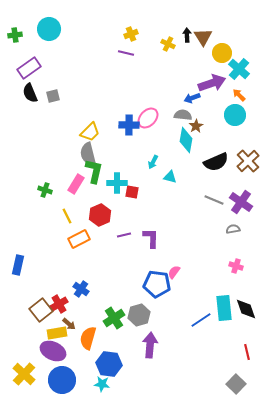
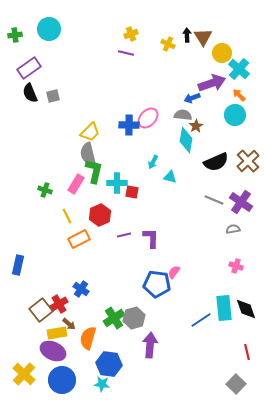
gray hexagon at (139, 315): moved 5 px left, 3 px down
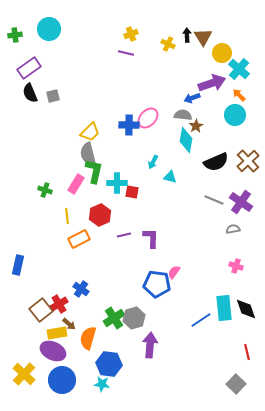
yellow line at (67, 216): rotated 21 degrees clockwise
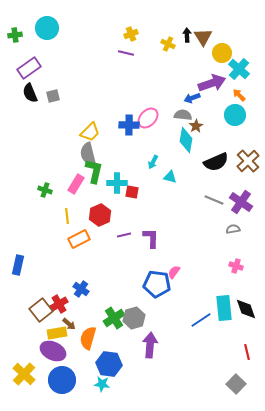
cyan circle at (49, 29): moved 2 px left, 1 px up
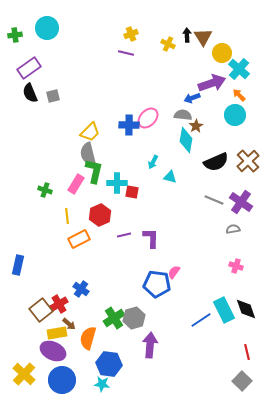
cyan rectangle at (224, 308): moved 2 px down; rotated 20 degrees counterclockwise
gray square at (236, 384): moved 6 px right, 3 px up
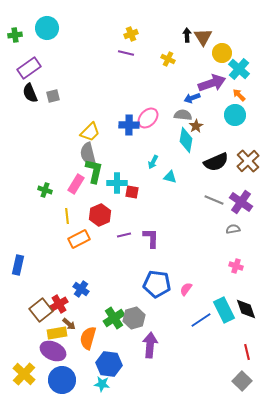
yellow cross at (168, 44): moved 15 px down
pink semicircle at (174, 272): moved 12 px right, 17 px down
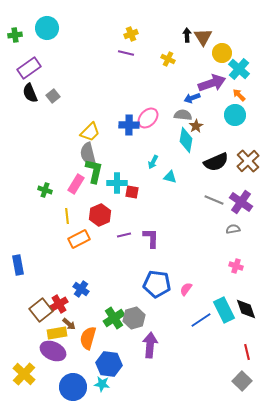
gray square at (53, 96): rotated 24 degrees counterclockwise
blue rectangle at (18, 265): rotated 24 degrees counterclockwise
blue circle at (62, 380): moved 11 px right, 7 px down
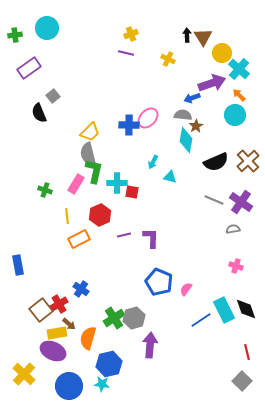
black semicircle at (30, 93): moved 9 px right, 20 px down
blue pentagon at (157, 284): moved 2 px right, 2 px up; rotated 16 degrees clockwise
blue hexagon at (109, 364): rotated 20 degrees counterclockwise
blue circle at (73, 387): moved 4 px left, 1 px up
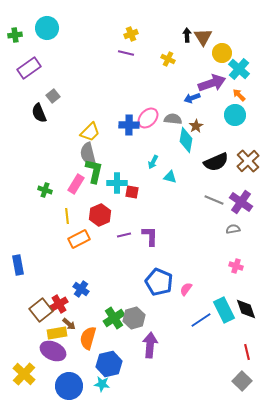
gray semicircle at (183, 115): moved 10 px left, 4 px down
purple L-shape at (151, 238): moved 1 px left, 2 px up
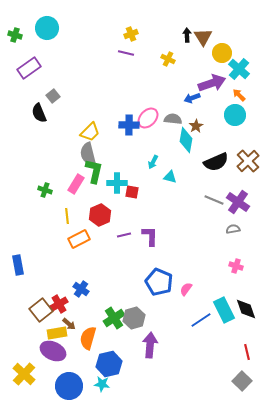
green cross at (15, 35): rotated 24 degrees clockwise
purple cross at (241, 202): moved 3 px left
